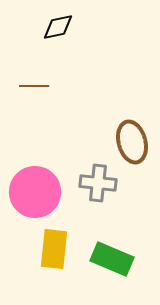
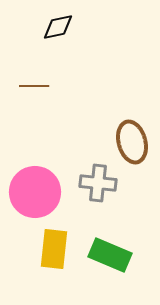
green rectangle: moved 2 px left, 4 px up
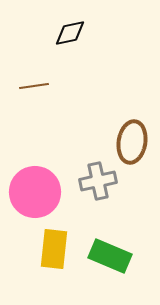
black diamond: moved 12 px right, 6 px down
brown line: rotated 8 degrees counterclockwise
brown ellipse: rotated 24 degrees clockwise
gray cross: moved 2 px up; rotated 18 degrees counterclockwise
green rectangle: moved 1 px down
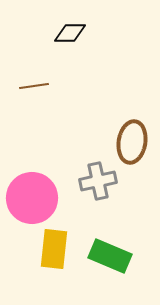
black diamond: rotated 12 degrees clockwise
pink circle: moved 3 px left, 6 px down
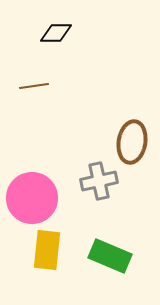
black diamond: moved 14 px left
gray cross: moved 1 px right
yellow rectangle: moved 7 px left, 1 px down
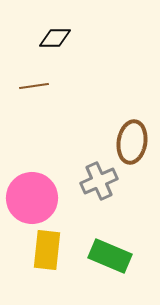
black diamond: moved 1 px left, 5 px down
gray cross: rotated 12 degrees counterclockwise
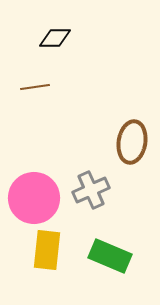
brown line: moved 1 px right, 1 px down
gray cross: moved 8 px left, 9 px down
pink circle: moved 2 px right
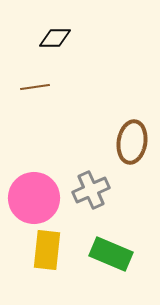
green rectangle: moved 1 px right, 2 px up
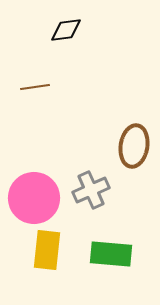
black diamond: moved 11 px right, 8 px up; rotated 8 degrees counterclockwise
brown ellipse: moved 2 px right, 4 px down
green rectangle: rotated 18 degrees counterclockwise
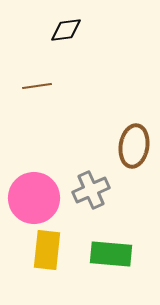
brown line: moved 2 px right, 1 px up
